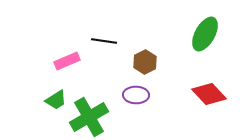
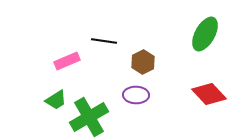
brown hexagon: moved 2 px left
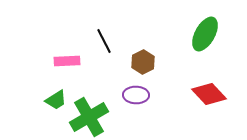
black line: rotated 55 degrees clockwise
pink rectangle: rotated 20 degrees clockwise
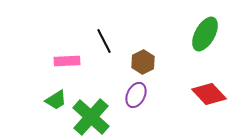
purple ellipse: rotated 65 degrees counterclockwise
green cross: moved 2 px right; rotated 18 degrees counterclockwise
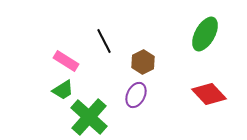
pink rectangle: moved 1 px left; rotated 35 degrees clockwise
green trapezoid: moved 7 px right, 10 px up
green cross: moved 2 px left
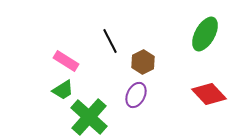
black line: moved 6 px right
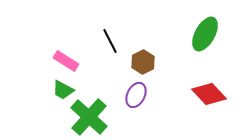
green trapezoid: rotated 60 degrees clockwise
